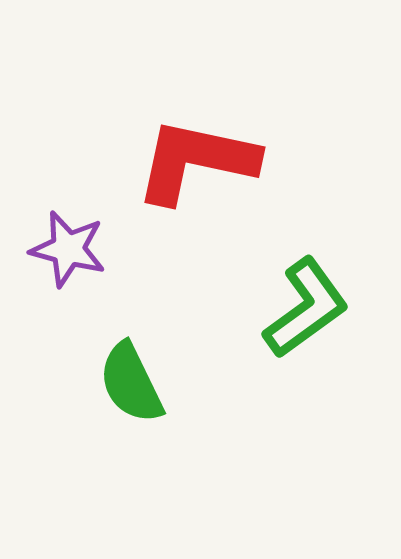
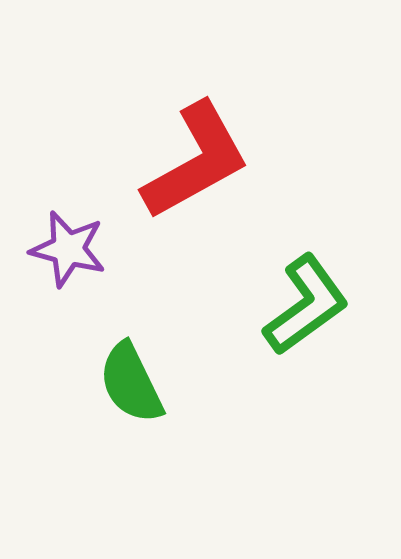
red L-shape: rotated 139 degrees clockwise
green L-shape: moved 3 px up
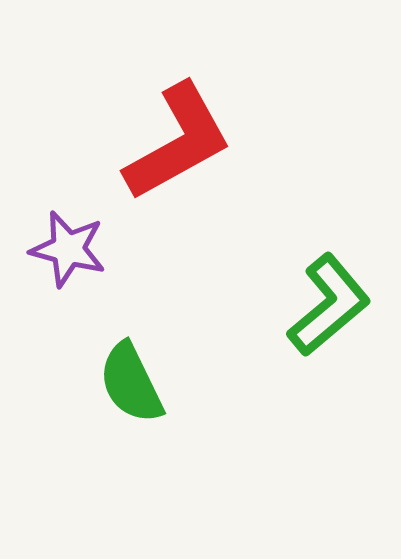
red L-shape: moved 18 px left, 19 px up
green L-shape: moved 23 px right; rotated 4 degrees counterclockwise
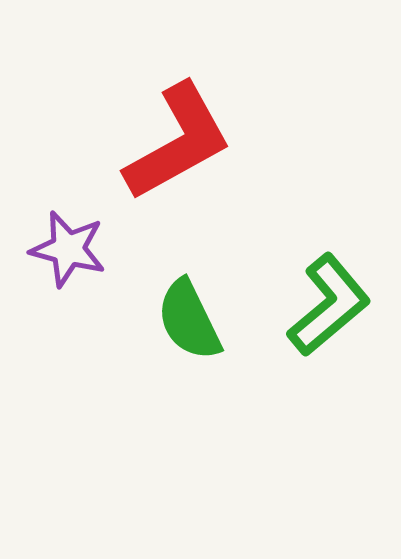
green semicircle: moved 58 px right, 63 px up
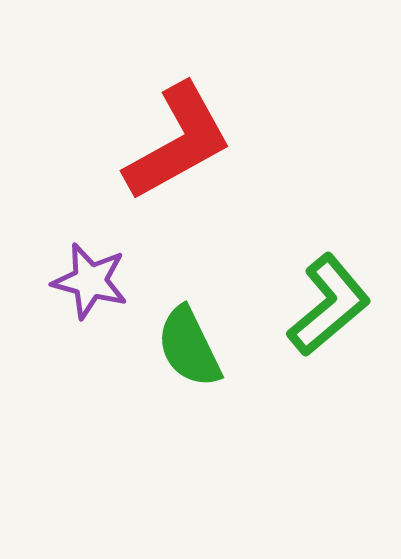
purple star: moved 22 px right, 32 px down
green semicircle: moved 27 px down
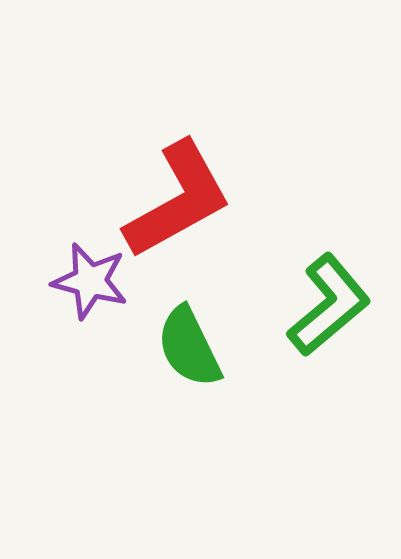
red L-shape: moved 58 px down
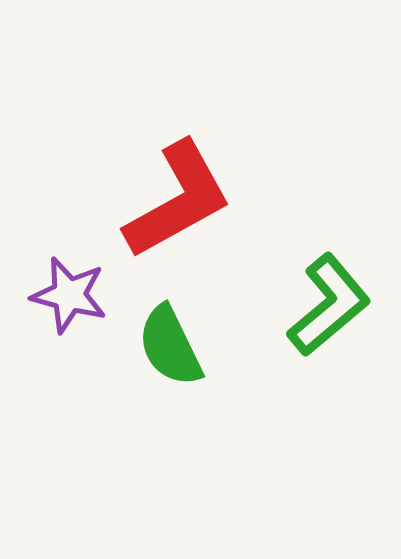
purple star: moved 21 px left, 14 px down
green semicircle: moved 19 px left, 1 px up
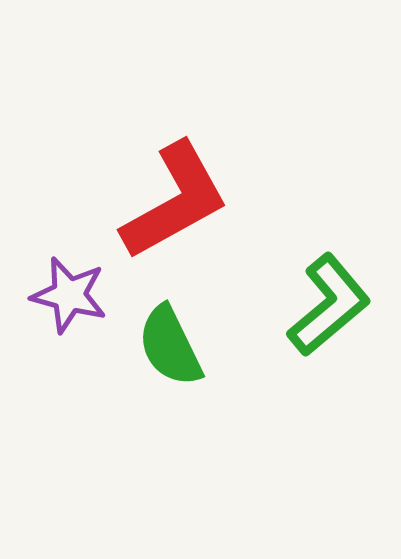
red L-shape: moved 3 px left, 1 px down
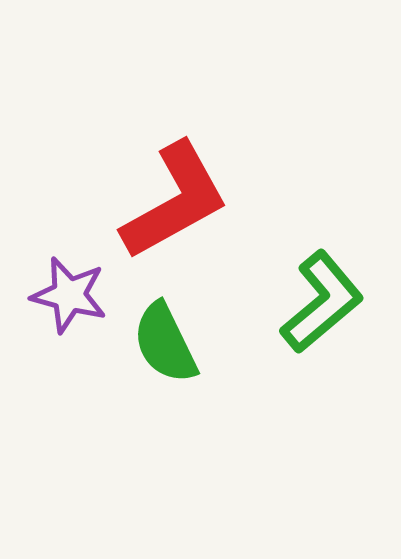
green L-shape: moved 7 px left, 3 px up
green semicircle: moved 5 px left, 3 px up
